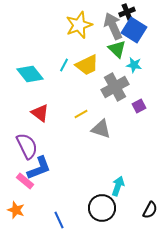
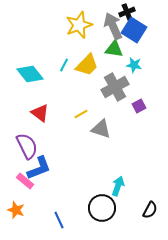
green triangle: moved 3 px left; rotated 36 degrees counterclockwise
yellow trapezoid: rotated 20 degrees counterclockwise
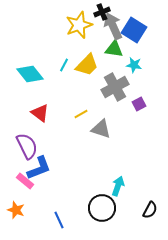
black cross: moved 25 px left
purple square: moved 2 px up
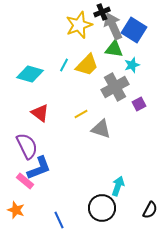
cyan star: moved 2 px left; rotated 28 degrees counterclockwise
cyan diamond: rotated 36 degrees counterclockwise
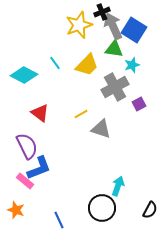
cyan line: moved 9 px left, 2 px up; rotated 64 degrees counterclockwise
cyan diamond: moved 6 px left, 1 px down; rotated 12 degrees clockwise
